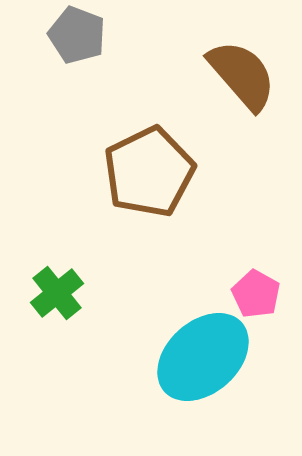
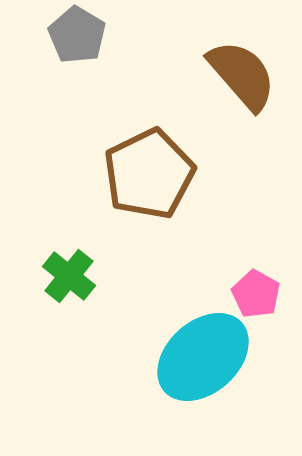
gray pentagon: rotated 10 degrees clockwise
brown pentagon: moved 2 px down
green cross: moved 12 px right, 17 px up; rotated 12 degrees counterclockwise
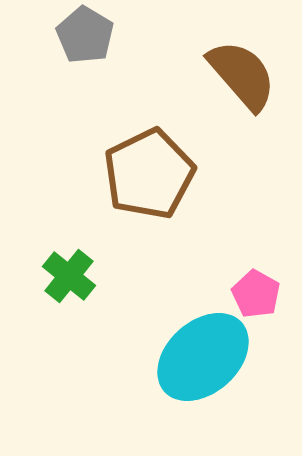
gray pentagon: moved 8 px right
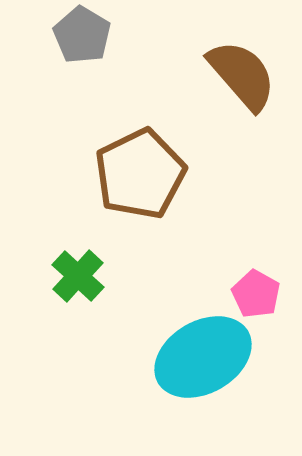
gray pentagon: moved 3 px left
brown pentagon: moved 9 px left
green cross: moved 9 px right; rotated 4 degrees clockwise
cyan ellipse: rotated 12 degrees clockwise
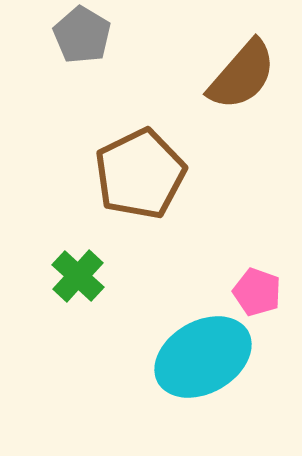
brown semicircle: rotated 82 degrees clockwise
pink pentagon: moved 1 px right, 2 px up; rotated 9 degrees counterclockwise
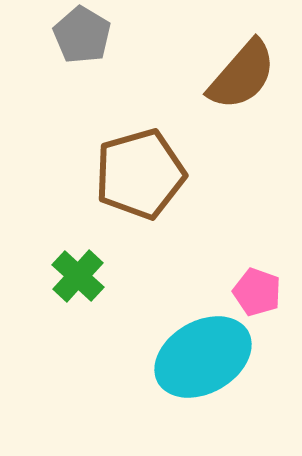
brown pentagon: rotated 10 degrees clockwise
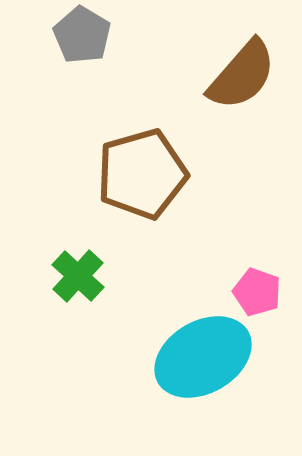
brown pentagon: moved 2 px right
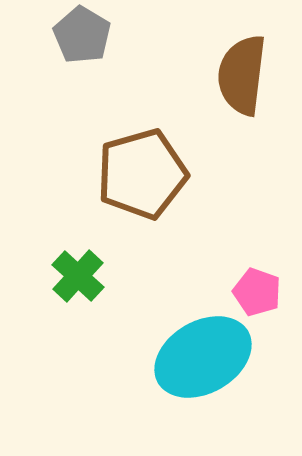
brown semicircle: rotated 146 degrees clockwise
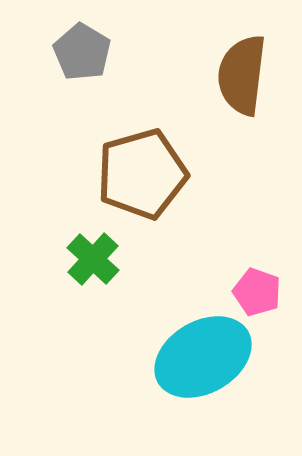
gray pentagon: moved 17 px down
green cross: moved 15 px right, 17 px up
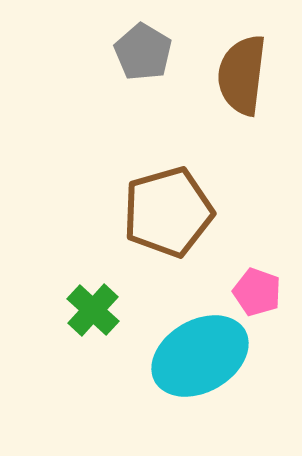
gray pentagon: moved 61 px right
brown pentagon: moved 26 px right, 38 px down
green cross: moved 51 px down
cyan ellipse: moved 3 px left, 1 px up
